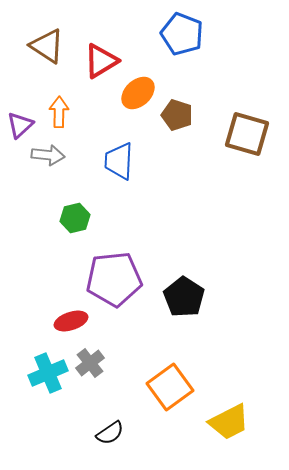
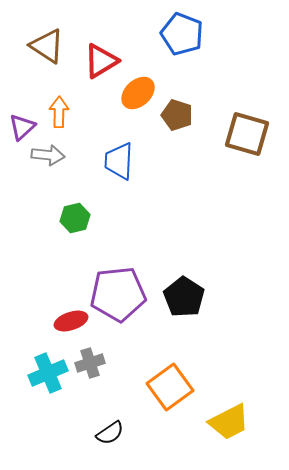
purple triangle: moved 2 px right, 2 px down
purple pentagon: moved 4 px right, 15 px down
gray cross: rotated 20 degrees clockwise
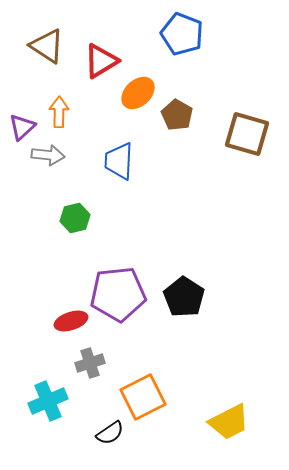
brown pentagon: rotated 12 degrees clockwise
cyan cross: moved 28 px down
orange square: moved 27 px left, 10 px down; rotated 9 degrees clockwise
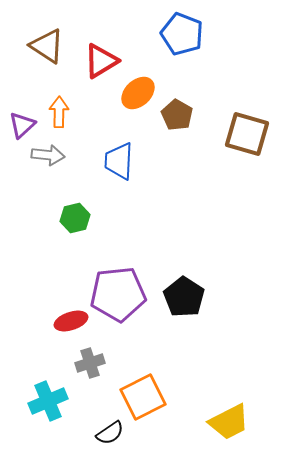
purple triangle: moved 2 px up
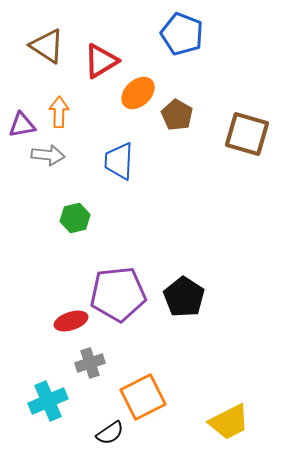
purple triangle: rotated 32 degrees clockwise
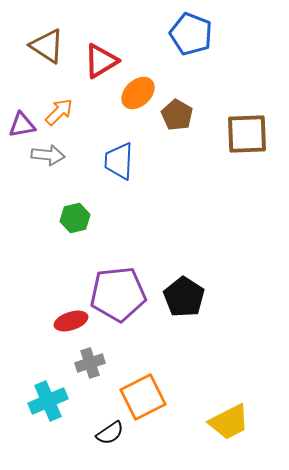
blue pentagon: moved 9 px right
orange arrow: rotated 44 degrees clockwise
brown square: rotated 18 degrees counterclockwise
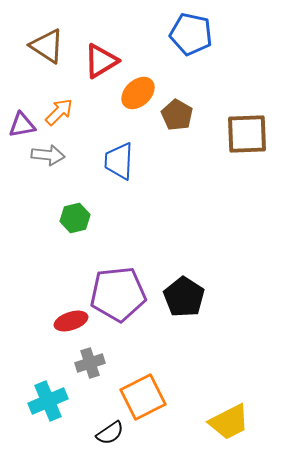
blue pentagon: rotated 9 degrees counterclockwise
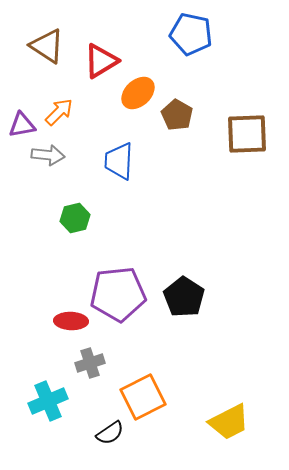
red ellipse: rotated 20 degrees clockwise
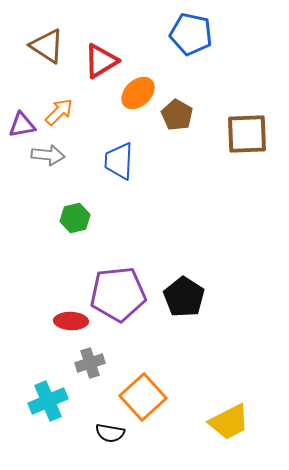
orange square: rotated 15 degrees counterclockwise
black semicircle: rotated 44 degrees clockwise
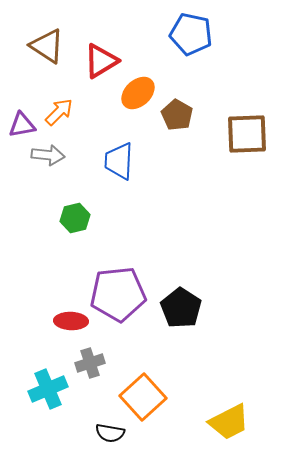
black pentagon: moved 3 px left, 11 px down
cyan cross: moved 12 px up
